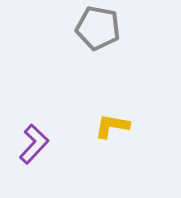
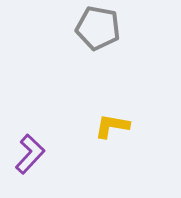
purple L-shape: moved 4 px left, 10 px down
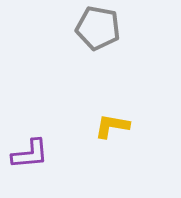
purple L-shape: rotated 42 degrees clockwise
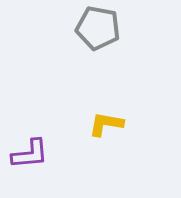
yellow L-shape: moved 6 px left, 2 px up
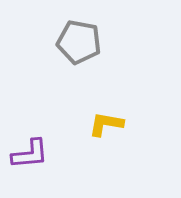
gray pentagon: moved 19 px left, 14 px down
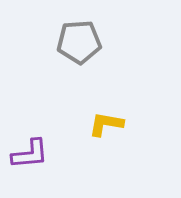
gray pentagon: rotated 15 degrees counterclockwise
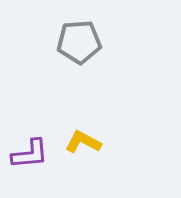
yellow L-shape: moved 23 px left, 18 px down; rotated 18 degrees clockwise
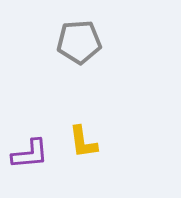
yellow L-shape: rotated 126 degrees counterclockwise
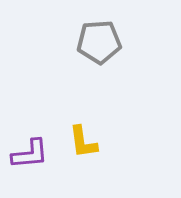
gray pentagon: moved 20 px right
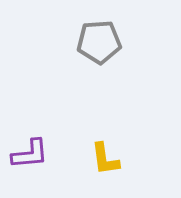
yellow L-shape: moved 22 px right, 17 px down
